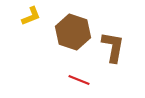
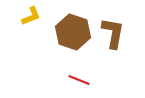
brown L-shape: moved 14 px up
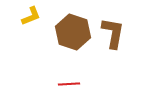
red line: moved 10 px left, 4 px down; rotated 25 degrees counterclockwise
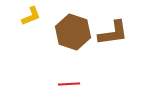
brown L-shape: rotated 72 degrees clockwise
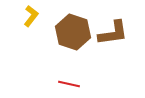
yellow L-shape: rotated 30 degrees counterclockwise
red line: rotated 15 degrees clockwise
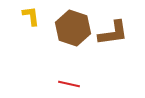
yellow L-shape: rotated 45 degrees counterclockwise
brown hexagon: moved 4 px up
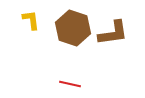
yellow L-shape: moved 4 px down
red line: moved 1 px right
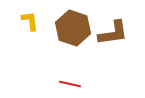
yellow L-shape: moved 1 px left, 1 px down
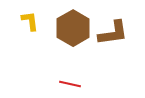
brown hexagon: rotated 12 degrees clockwise
